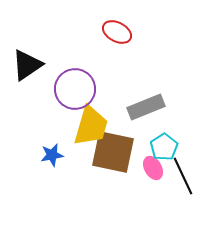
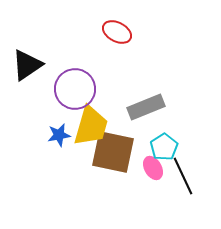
blue star: moved 7 px right, 20 px up
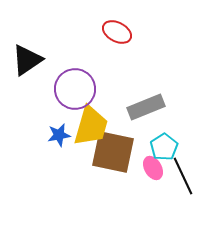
black triangle: moved 5 px up
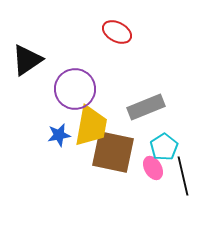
yellow trapezoid: rotated 6 degrees counterclockwise
black line: rotated 12 degrees clockwise
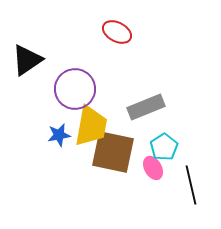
black line: moved 8 px right, 9 px down
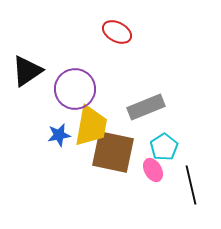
black triangle: moved 11 px down
pink ellipse: moved 2 px down
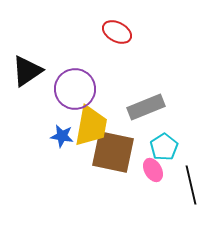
blue star: moved 3 px right, 1 px down; rotated 20 degrees clockwise
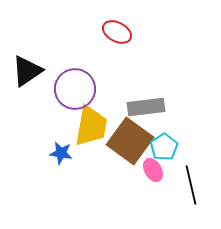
gray rectangle: rotated 15 degrees clockwise
blue star: moved 1 px left, 17 px down
brown square: moved 17 px right, 11 px up; rotated 24 degrees clockwise
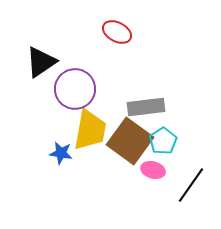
black triangle: moved 14 px right, 9 px up
yellow trapezoid: moved 1 px left, 4 px down
cyan pentagon: moved 1 px left, 6 px up
pink ellipse: rotated 45 degrees counterclockwise
black line: rotated 48 degrees clockwise
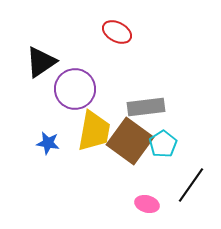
yellow trapezoid: moved 4 px right, 1 px down
cyan pentagon: moved 3 px down
blue star: moved 13 px left, 10 px up
pink ellipse: moved 6 px left, 34 px down
